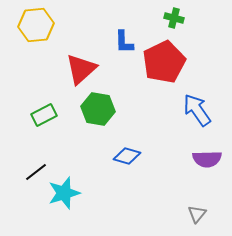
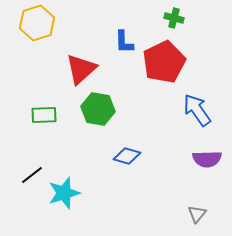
yellow hexagon: moved 1 px right, 2 px up; rotated 12 degrees counterclockwise
green rectangle: rotated 25 degrees clockwise
black line: moved 4 px left, 3 px down
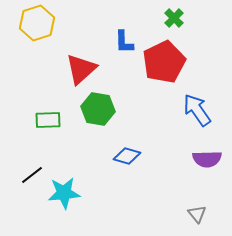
green cross: rotated 30 degrees clockwise
green rectangle: moved 4 px right, 5 px down
cyan star: rotated 12 degrees clockwise
gray triangle: rotated 18 degrees counterclockwise
